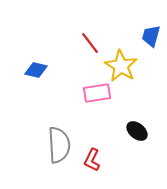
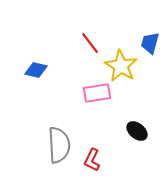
blue trapezoid: moved 1 px left, 7 px down
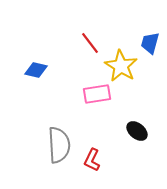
pink rectangle: moved 1 px down
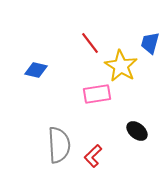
red L-shape: moved 1 px right, 4 px up; rotated 20 degrees clockwise
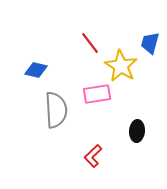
black ellipse: rotated 55 degrees clockwise
gray semicircle: moved 3 px left, 35 px up
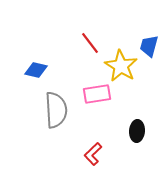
blue trapezoid: moved 1 px left, 3 px down
red L-shape: moved 2 px up
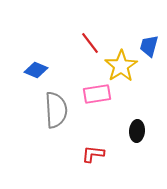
yellow star: rotated 8 degrees clockwise
blue diamond: rotated 10 degrees clockwise
red L-shape: rotated 50 degrees clockwise
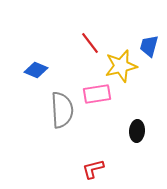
yellow star: rotated 20 degrees clockwise
gray semicircle: moved 6 px right
red L-shape: moved 15 px down; rotated 20 degrees counterclockwise
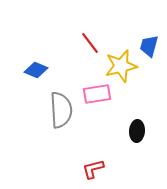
gray semicircle: moved 1 px left
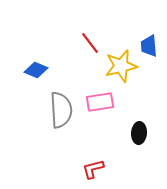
blue trapezoid: rotated 20 degrees counterclockwise
pink rectangle: moved 3 px right, 8 px down
black ellipse: moved 2 px right, 2 px down
